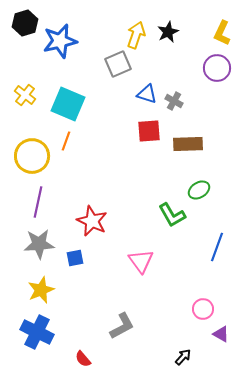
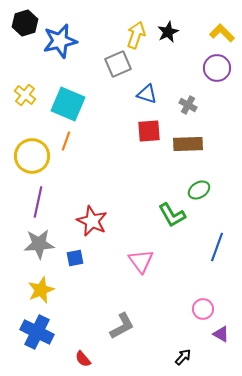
yellow L-shape: rotated 110 degrees clockwise
gray cross: moved 14 px right, 4 px down
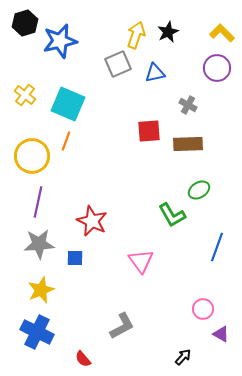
blue triangle: moved 8 px right, 21 px up; rotated 30 degrees counterclockwise
blue square: rotated 12 degrees clockwise
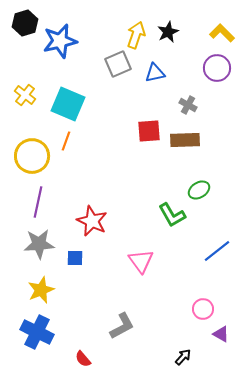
brown rectangle: moved 3 px left, 4 px up
blue line: moved 4 px down; rotated 32 degrees clockwise
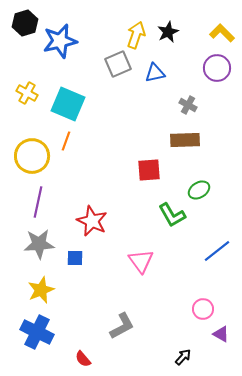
yellow cross: moved 2 px right, 2 px up; rotated 10 degrees counterclockwise
red square: moved 39 px down
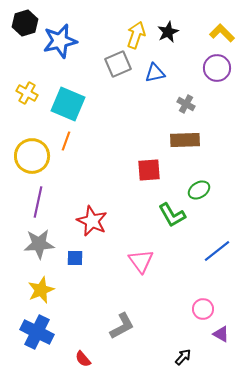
gray cross: moved 2 px left, 1 px up
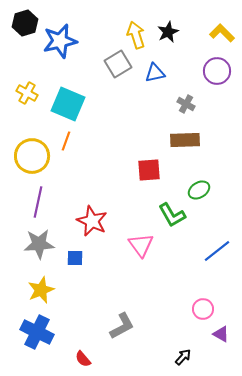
yellow arrow: rotated 36 degrees counterclockwise
gray square: rotated 8 degrees counterclockwise
purple circle: moved 3 px down
pink triangle: moved 16 px up
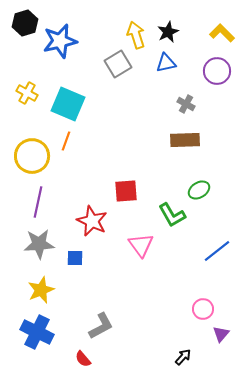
blue triangle: moved 11 px right, 10 px up
red square: moved 23 px left, 21 px down
gray L-shape: moved 21 px left
purple triangle: rotated 42 degrees clockwise
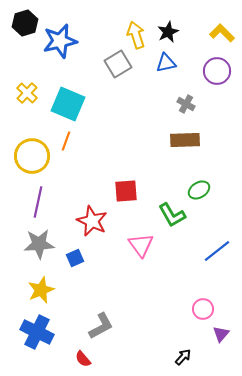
yellow cross: rotated 15 degrees clockwise
blue square: rotated 24 degrees counterclockwise
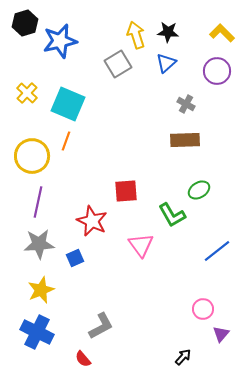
black star: rotated 30 degrees clockwise
blue triangle: rotated 30 degrees counterclockwise
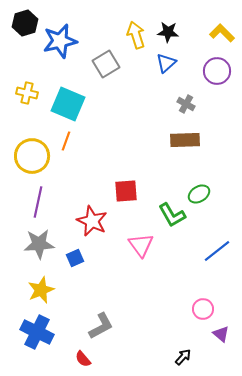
gray square: moved 12 px left
yellow cross: rotated 30 degrees counterclockwise
green ellipse: moved 4 px down
purple triangle: rotated 30 degrees counterclockwise
